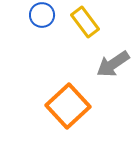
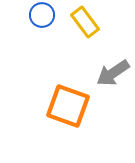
gray arrow: moved 9 px down
orange square: rotated 27 degrees counterclockwise
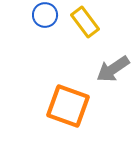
blue circle: moved 3 px right
gray arrow: moved 4 px up
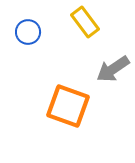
blue circle: moved 17 px left, 17 px down
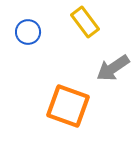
gray arrow: moved 1 px up
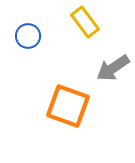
blue circle: moved 4 px down
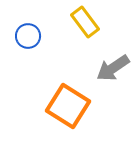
orange square: rotated 12 degrees clockwise
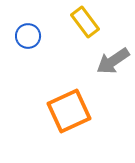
gray arrow: moved 7 px up
orange square: moved 1 px right, 5 px down; rotated 33 degrees clockwise
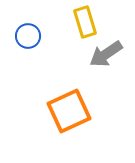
yellow rectangle: rotated 20 degrees clockwise
gray arrow: moved 7 px left, 7 px up
